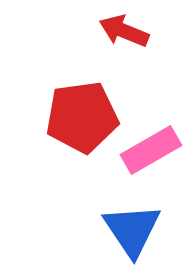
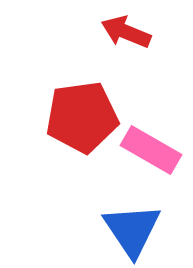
red arrow: moved 2 px right, 1 px down
pink rectangle: rotated 60 degrees clockwise
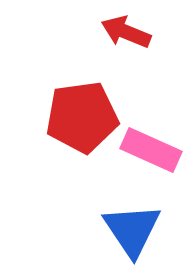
pink rectangle: rotated 6 degrees counterclockwise
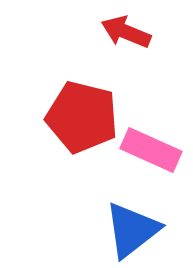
red pentagon: rotated 22 degrees clockwise
blue triangle: rotated 26 degrees clockwise
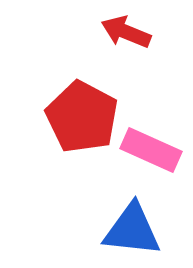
red pentagon: rotated 14 degrees clockwise
blue triangle: rotated 44 degrees clockwise
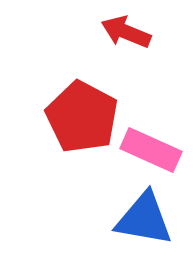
blue triangle: moved 12 px right, 11 px up; rotated 4 degrees clockwise
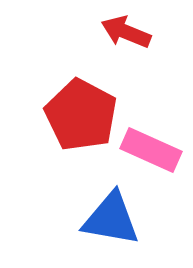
red pentagon: moved 1 px left, 2 px up
blue triangle: moved 33 px left
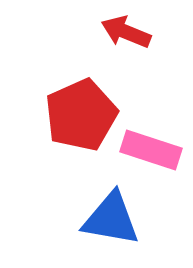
red pentagon: rotated 20 degrees clockwise
pink rectangle: rotated 6 degrees counterclockwise
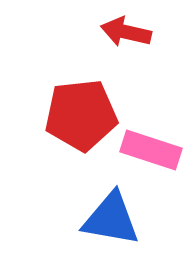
red arrow: rotated 9 degrees counterclockwise
red pentagon: rotated 18 degrees clockwise
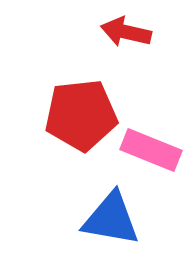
pink rectangle: rotated 4 degrees clockwise
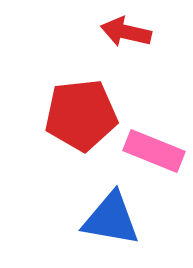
pink rectangle: moved 3 px right, 1 px down
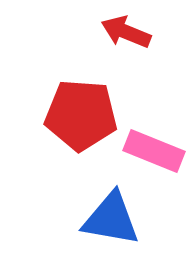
red arrow: rotated 9 degrees clockwise
red pentagon: rotated 10 degrees clockwise
